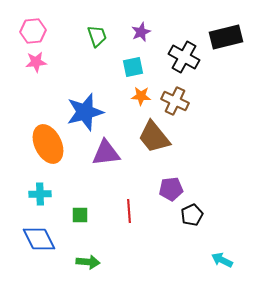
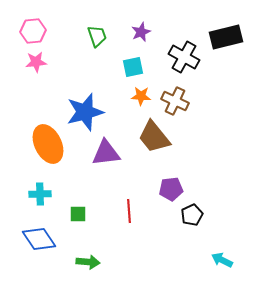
green square: moved 2 px left, 1 px up
blue diamond: rotated 8 degrees counterclockwise
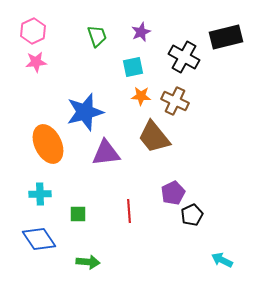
pink hexagon: rotated 20 degrees counterclockwise
purple pentagon: moved 2 px right, 4 px down; rotated 20 degrees counterclockwise
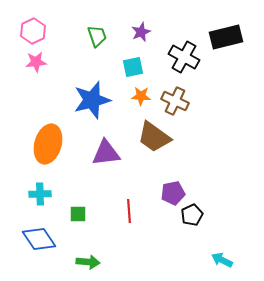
blue star: moved 7 px right, 12 px up
brown trapezoid: rotated 15 degrees counterclockwise
orange ellipse: rotated 42 degrees clockwise
purple pentagon: rotated 15 degrees clockwise
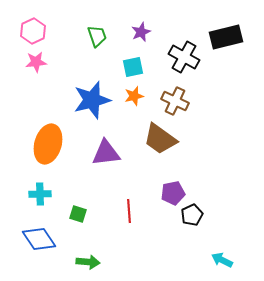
orange star: moved 7 px left; rotated 18 degrees counterclockwise
brown trapezoid: moved 6 px right, 2 px down
green square: rotated 18 degrees clockwise
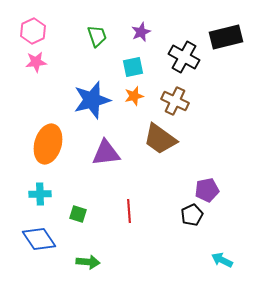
purple pentagon: moved 34 px right, 3 px up
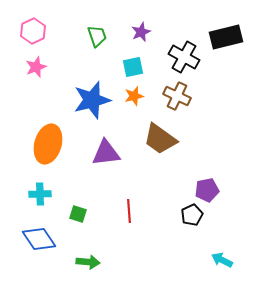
pink star: moved 5 px down; rotated 15 degrees counterclockwise
brown cross: moved 2 px right, 5 px up
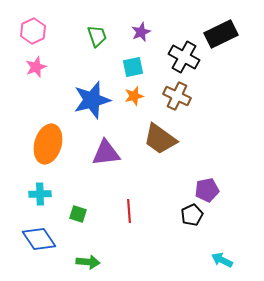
black rectangle: moved 5 px left, 3 px up; rotated 12 degrees counterclockwise
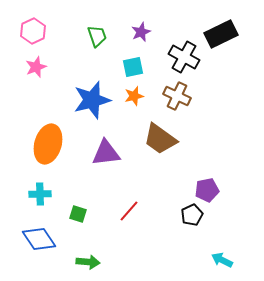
red line: rotated 45 degrees clockwise
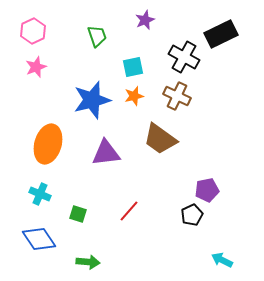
purple star: moved 4 px right, 12 px up
cyan cross: rotated 25 degrees clockwise
